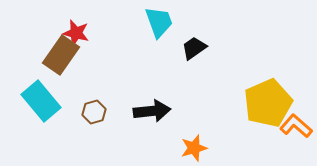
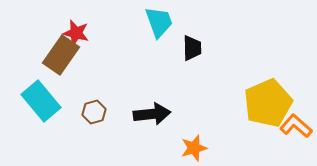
black trapezoid: moved 2 px left; rotated 124 degrees clockwise
black arrow: moved 3 px down
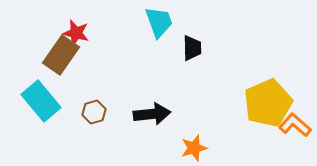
orange L-shape: moved 1 px left, 1 px up
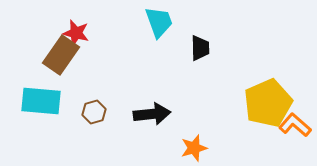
black trapezoid: moved 8 px right
cyan rectangle: rotated 45 degrees counterclockwise
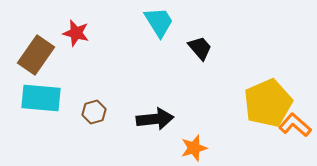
cyan trapezoid: rotated 12 degrees counterclockwise
black trapezoid: rotated 40 degrees counterclockwise
brown rectangle: moved 25 px left
cyan rectangle: moved 3 px up
black arrow: moved 3 px right, 5 px down
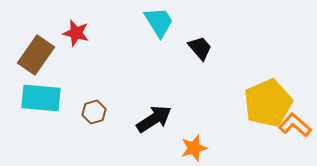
black arrow: moved 1 px left; rotated 27 degrees counterclockwise
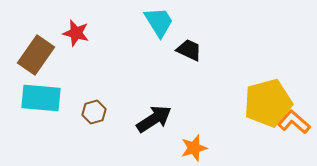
black trapezoid: moved 11 px left, 2 px down; rotated 24 degrees counterclockwise
yellow pentagon: rotated 9 degrees clockwise
orange L-shape: moved 1 px left, 3 px up
